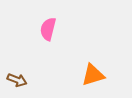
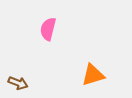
brown arrow: moved 1 px right, 3 px down
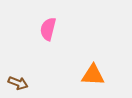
orange triangle: rotated 20 degrees clockwise
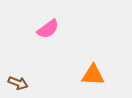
pink semicircle: rotated 140 degrees counterclockwise
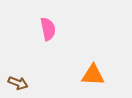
pink semicircle: rotated 65 degrees counterclockwise
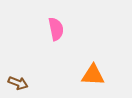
pink semicircle: moved 8 px right
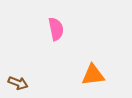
orange triangle: rotated 10 degrees counterclockwise
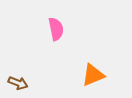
orange triangle: rotated 15 degrees counterclockwise
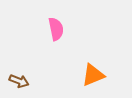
brown arrow: moved 1 px right, 2 px up
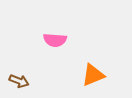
pink semicircle: moved 1 px left, 11 px down; rotated 105 degrees clockwise
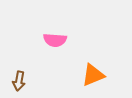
brown arrow: rotated 78 degrees clockwise
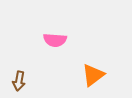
orange triangle: rotated 15 degrees counterclockwise
